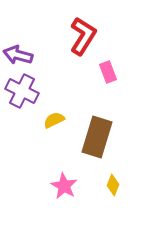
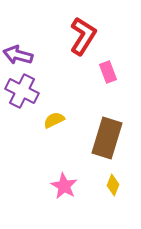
brown rectangle: moved 10 px right, 1 px down
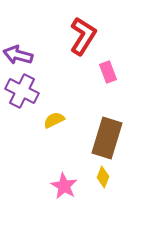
yellow diamond: moved 10 px left, 8 px up
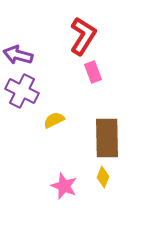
pink rectangle: moved 15 px left
brown rectangle: rotated 18 degrees counterclockwise
pink star: rotated 8 degrees counterclockwise
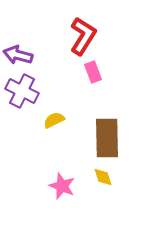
yellow diamond: rotated 40 degrees counterclockwise
pink star: moved 2 px left
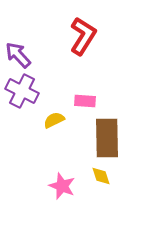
purple arrow: rotated 32 degrees clockwise
pink rectangle: moved 8 px left, 29 px down; rotated 65 degrees counterclockwise
yellow diamond: moved 2 px left, 1 px up
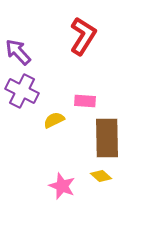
purple arrow: moved 3 px up
yellow diamond: rotated 30 degrees counterclockwise
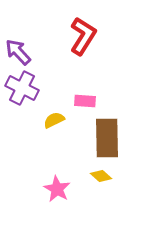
purple cross: moved 3 px up
pink star: moved 5 px left, 3 px down; rotated 8 degrees clockwise
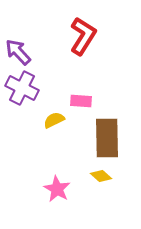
pink rectangle: moved 4 px left
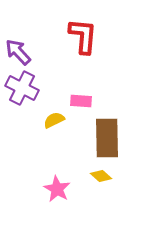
red L-shape: rotated 27 degrees counterclockwise
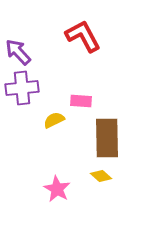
red L-shape: rotated 33 degrees counterclockwise
purple cross: rotated 32 degrees counterclockwise
